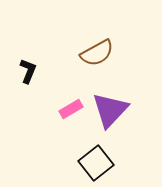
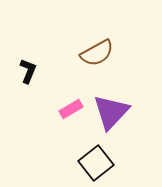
purple triangle: moved 1 px right, 2 px down
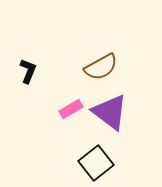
brown semicircle: moved 4 px right, 14 px down
purple triangle: moved 1 px left; rotated 36 degrees counterclockwise
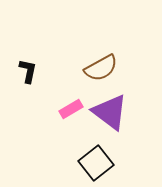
brown semicircle: moved 1 px down
black L-shape: rotated 10 degrees counterclockwise
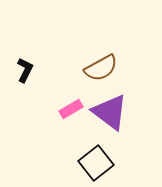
black L-shape: moved 3 px left, 1 px up; rotated 15 degrees clockwise
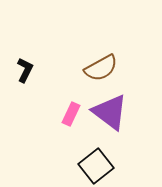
pink rectangle: moved 5 px down; rotated 35 degrees counterclockwise
black square: moved 3 px down
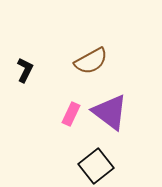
brown semicircle: moved 10 px left, 7 px up
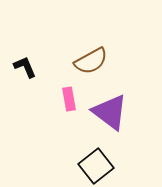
black L-shape: moved 3 px up; rotated 50 degrees counterclockwise
pink rectangle: moved 2 px left, 15 px up; rotated 35 degrees counterclockwise
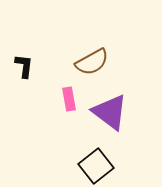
brown semicircle: moved 1 px right, 1 px down
black L-shape: moved 1 px left, 1 px up; rotated 30 degrees clockwise
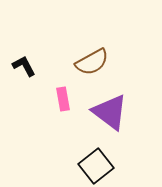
black L-shape: rotated 35 degrees counterclockwise
pink rectangle: moved 6 px left
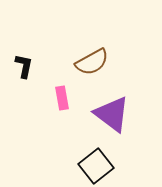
black L-shape: rotated 40 degrees clockwise
pink rectangle: moved 1 px left, 1 px up
purple triangle: moved 2 px right, 2 px down
